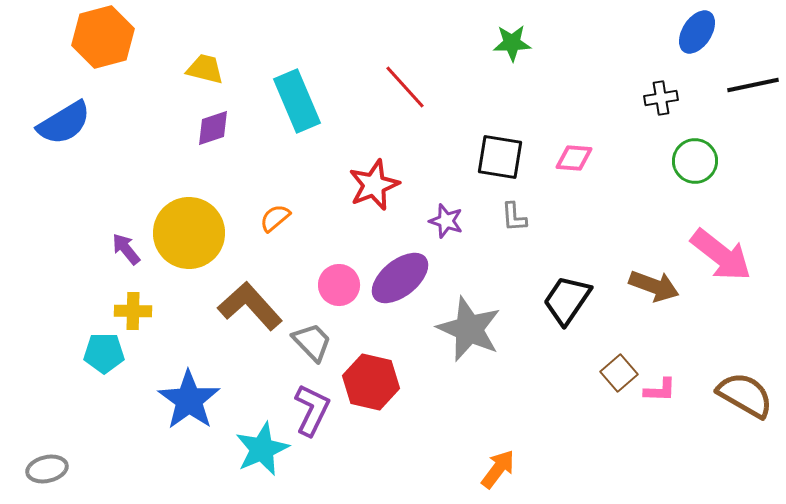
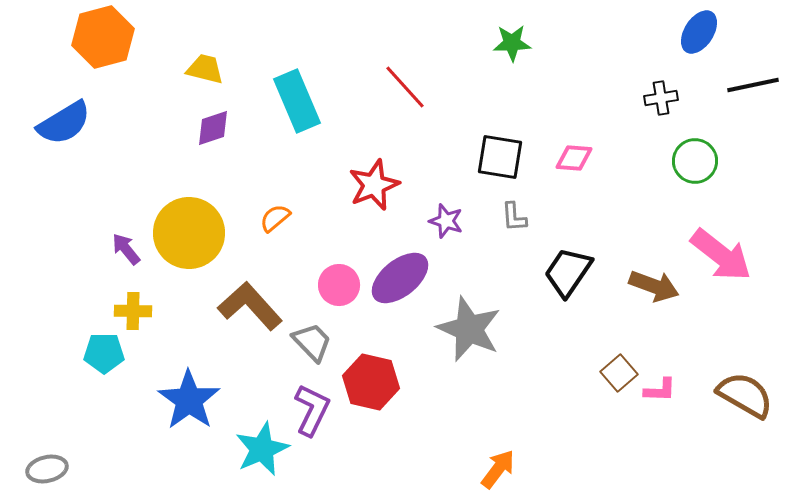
blue ellipse: moved 2 px right
black trapezoid: moved 1 px right, 28 px up
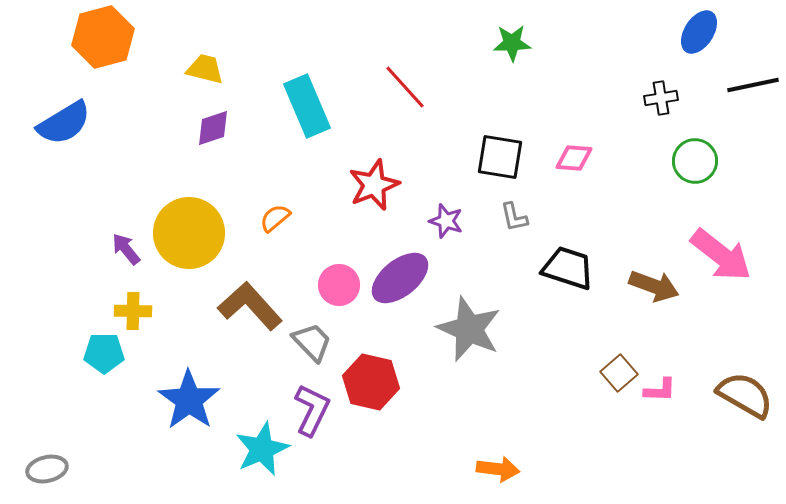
cyan rectangle: moved 10 px right, 5 px down
gray L-shape: rotated 8 degrees counterclockwise
black trapezoid: moved 4 px up; rotated 74 degrees clockwise
orange arrow: rotated 60 degrees clockwise
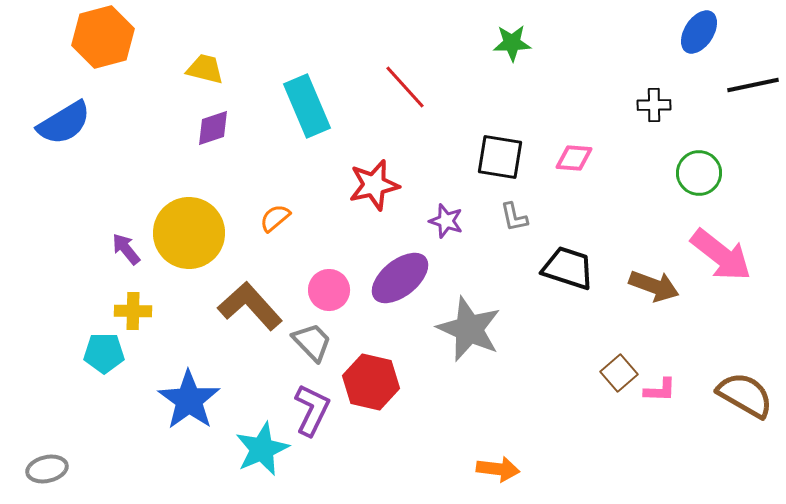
black cross: moved 7 px left, 7 px down; rotated 8 degrees clockwise
green circle: moved 4 px right, 12 px down
red star: rotated 9 degrees clockwise
pink circle: moved 10 px left, 5 px down
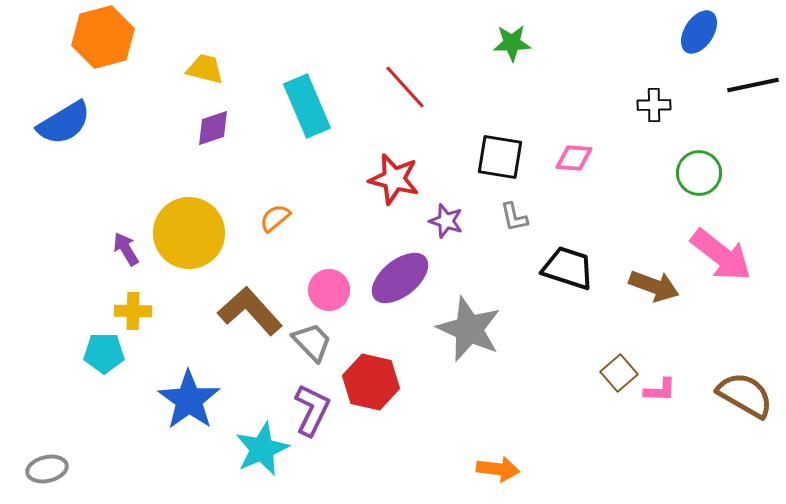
red star: moved 20 px right, 6 px up; rotated 27 degrees clockwise
purple arrow: rotated 8 degrees clockwise
brown L-shape: moved 5 px down
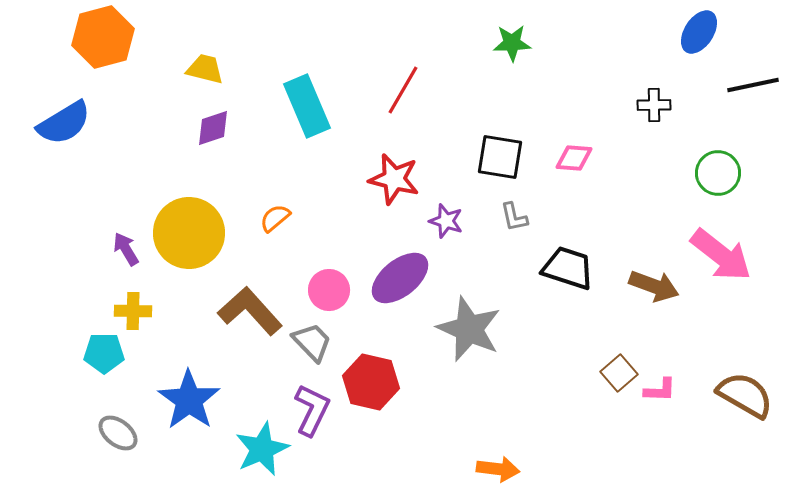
red line: moved 2 px left, 3 px down; rotated 72 degrees clockwise
green circle: moved 19 px right
gray ellipse: moved 71 px right, 36 px up; rotated 51 degrees clockwise
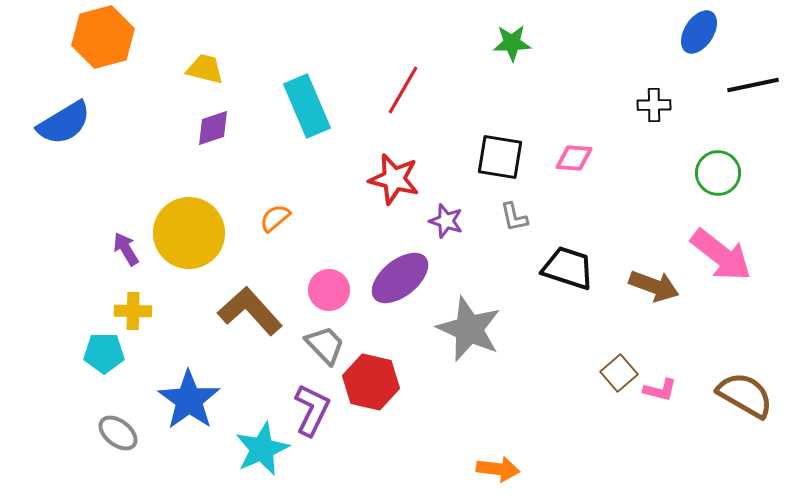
gray trapezoid: moved 13 px right, 3 px down
pink L-shape: rotated 12 degrees clockwise
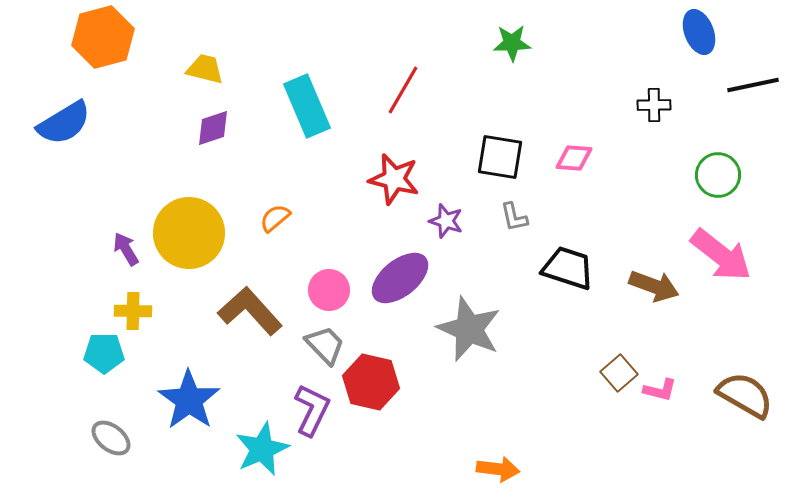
blue ellipse: rotated 54 degrees counterclockwise
green circle: moved 2 px down
gray ellipse: moved 7 px left, 5 px down
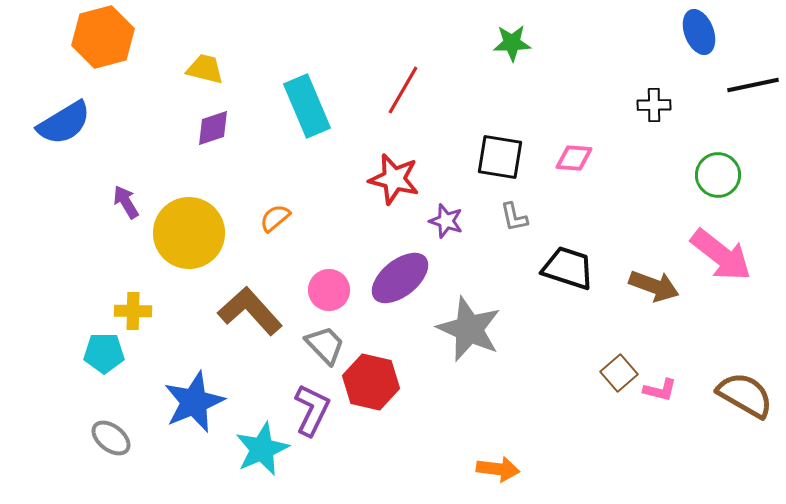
purple arrow: moved 47 px up
blue star: moved 5 px right, 2 px down; rotated 14 degrees clockwise
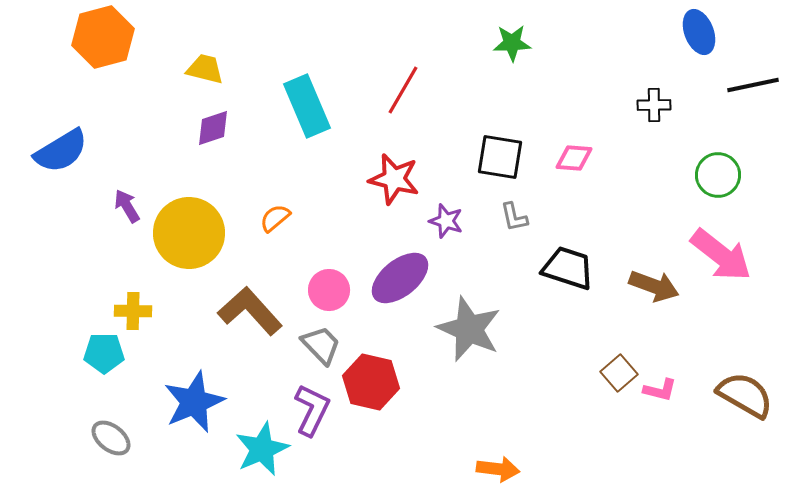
blue semicircle: moved 3 px left, 28 px down
purple arrow: moved 1 px right, 4 px down
gray trapezoid: moved 4 px left
